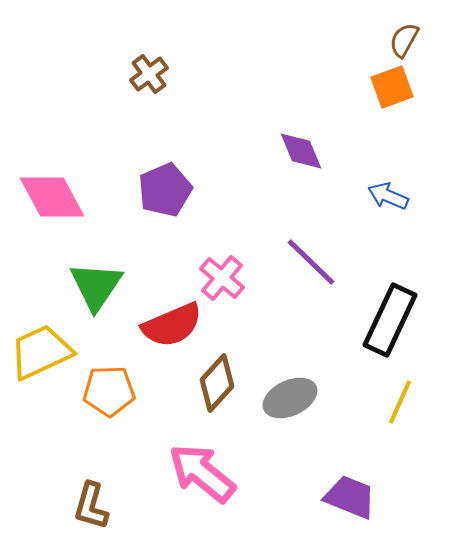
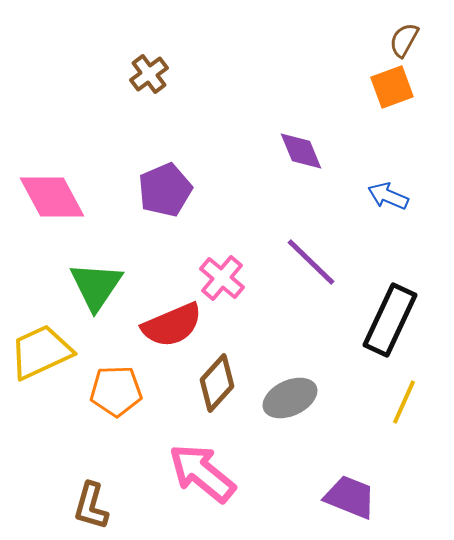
orange pentagon: moved 7 px right
yellow line: moved 4 px right
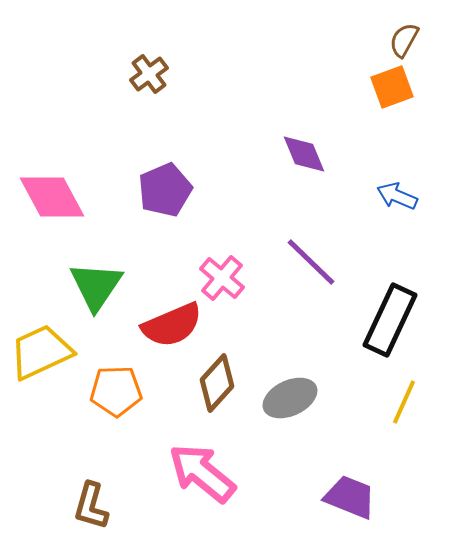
purple diamond: moved 3 px right, 3 px down
blue arrow: moved 9 px right
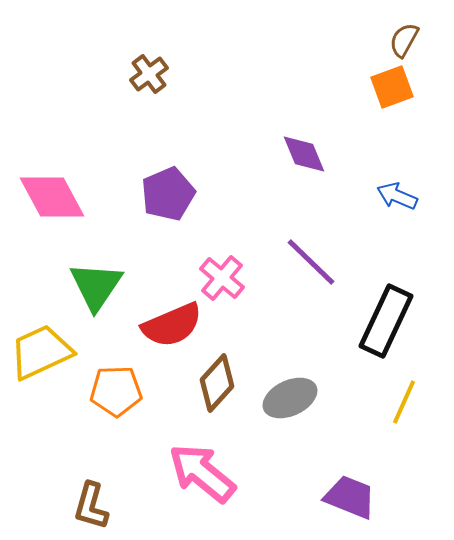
purple pentagon: moved 3 px right, 4 px down
black rectangle: moved 4 px left, 1 px down
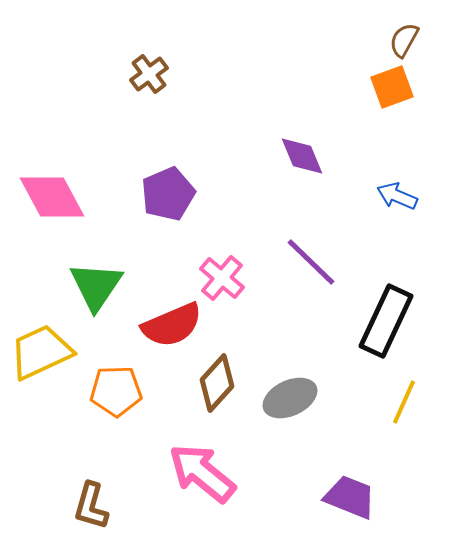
purple diamond: moved 2 px left, 2 px down
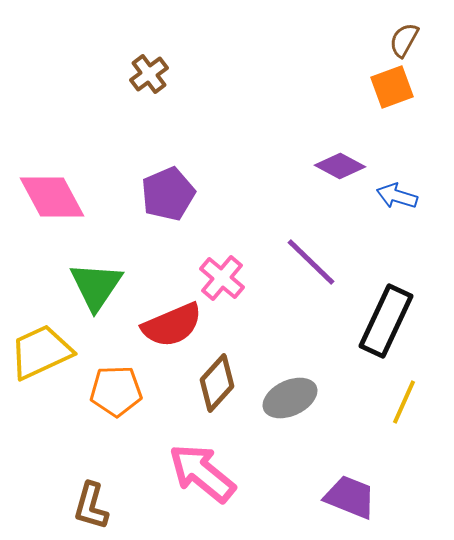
purple diamond: moved 38 px right, 10 px down; rotated 39 degrees counterclockwise
blue arrow: rotated 6 degrees counterclockwise
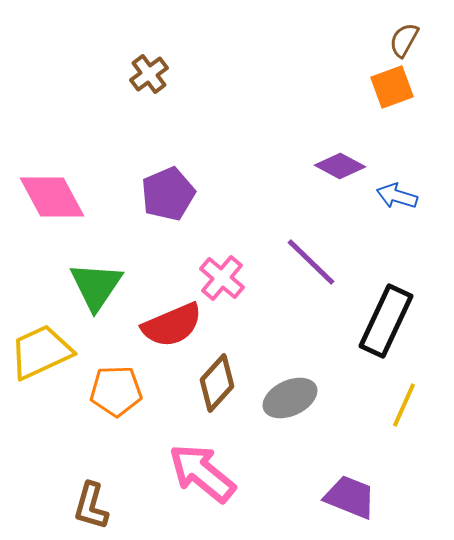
yellow line: moved 3 px down
